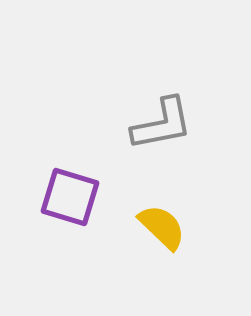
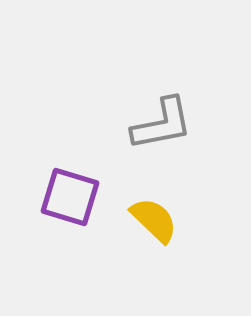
yellow semicircle: moved 8 px left, 7 px up
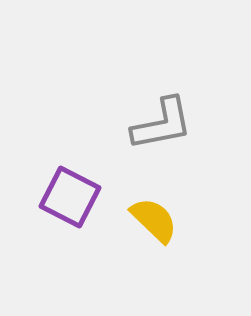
purple square: rotated 10 degrees clockwise
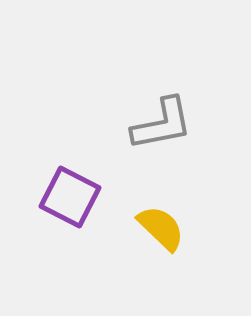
yellow semicircle: moved 7 px right, 8 px down
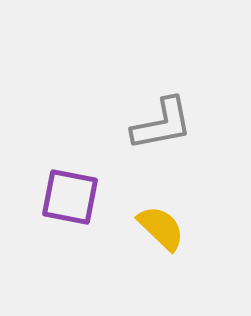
purple square: rotated 16 degrees counterclockwise
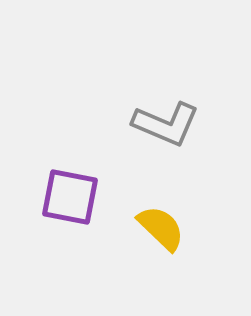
gray L-shape: moved 4 px right; rotated 34 degrees clockwise
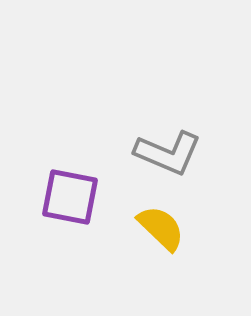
gray L-shape: moved 2 px right, 29 px down
